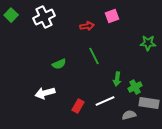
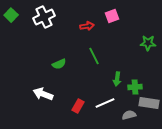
green cross: rotated 24 degrees clockwise
white arrow: moved 2 px left, 1 px down; rotated 36 degrees clockwise
white line: moved 2 px down
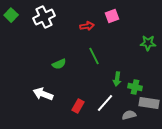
green cross: rotated 16 degrees clockwise
white line: rotated 24 degrees counterclockwise
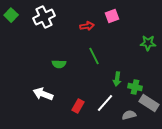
green semicircle: rotated 24 degrees clockwise
gray rectangle: rotated 24 degrees clockwise
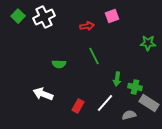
green square: moved 7 px right, 1 px down
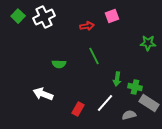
red rectangle: moved 3 px down
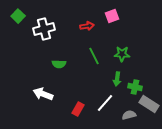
white cross: moved 12 px down; rotated 10 degrees clockwise
green star: moved 26 px left, 11 px down
gray rectangle: moved 1 px down
